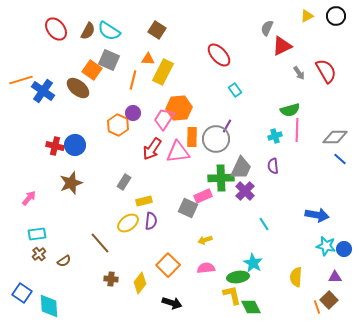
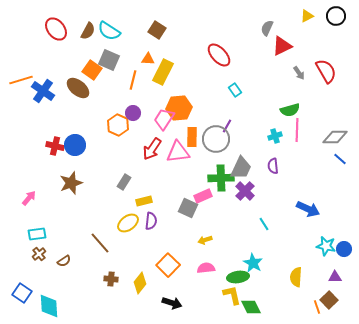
blue arrow at (317, 215): moved 9 px left, 6 px up; rotated 15 degrees clockwise
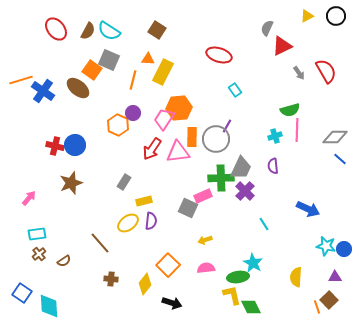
red ellipse at (219, 55): rotated 30 degrees counterclockwise
yellow diamond at (140, 283): moved 5 px right, 1 px down
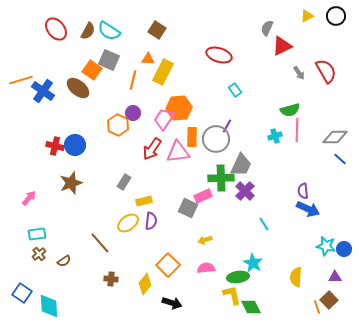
purple semicircle at (273, 166): moved 30 px right, 25 px down
gray trapezoid at (241, 168): moved 3 px up
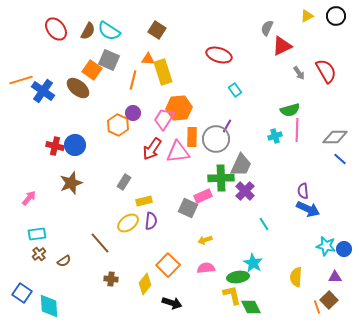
yellow rectangle at (163, 72): rotated 45 degrees counterclockwise
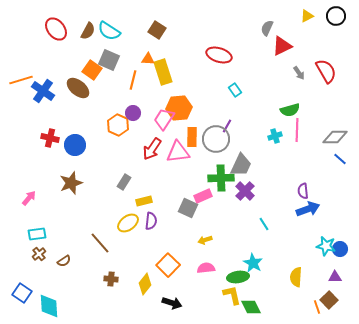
red cross at (55, 146): moved 5 px left, 8 px up
blue arrow at (308, 209): rotated 45 degrees counterclockwise
blue circle at (344, 249): moved 4 px left
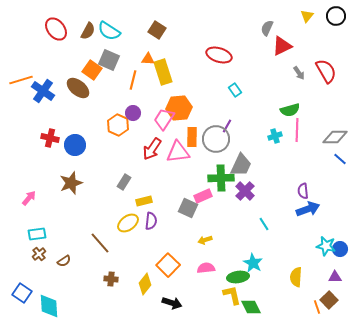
yellow triangle at (307, 16): rotated 24 degrees counterclockwise
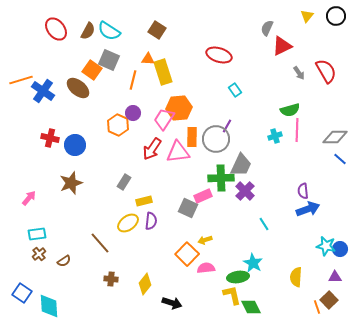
orange square at (168, 265): moved 19 px right, 11 px up
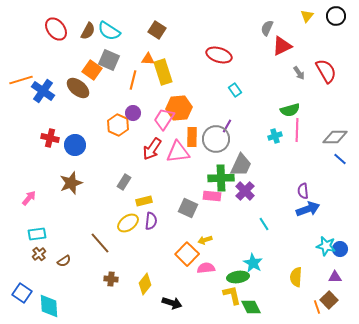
pink rectangle at (203, 196): moved 9 px right; rotated 30 degrees clockwise
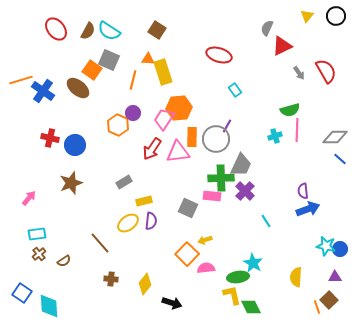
gray rectangle at (124, 182): rotated 28 degrees clockwise
cyan line at (264, 224): moved 2 px right, 3 px up
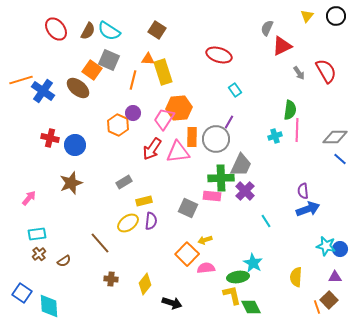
green semicircle at (290, 110): rotated 66 degrees counterclockwise
purple line at (227, 126): moved 2 px right, 4 px up
